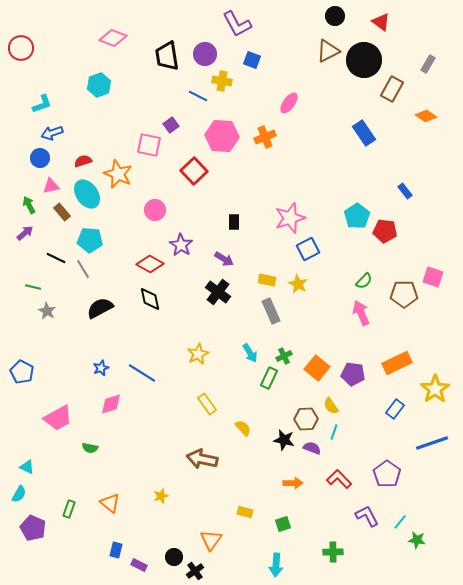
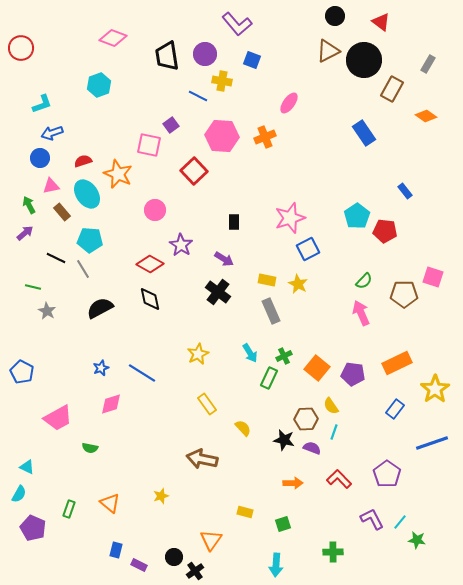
purple L-shape at (237, 24): rotated 12 degrees counterclockwise
purple L-shape at (367, 516): moved 5 px right, 3 px down
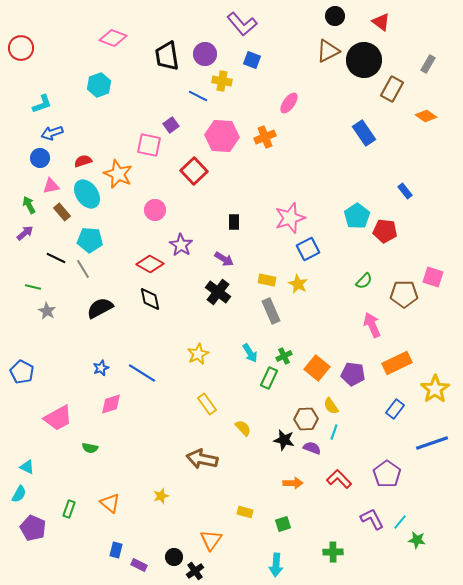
purple L-shape at (237, 24): moved 5 px right
pink arrow at (361, 313): moved 11 px right, 12 px down
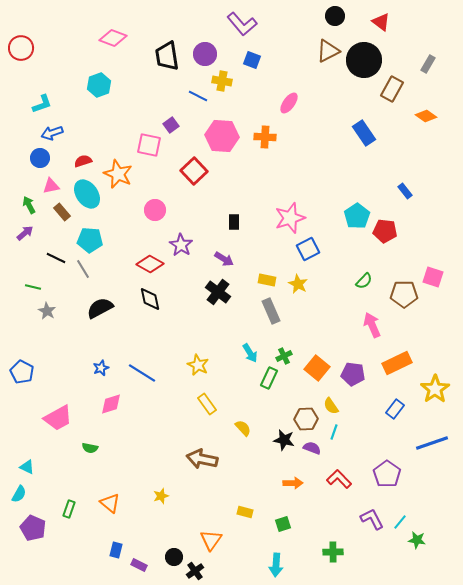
orange cross at (265, 137): rotated 25 degrees clockwise
yellow star at (198, 354): moved 11 px down; rotated 20 degrees counterclockwise
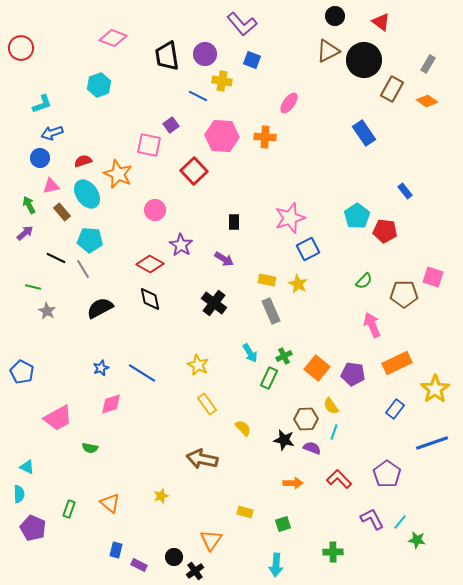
orange diamond at (426, 116): moved 1 px right, 15 px up
black cross at (218, 292): moved 4 px left, 11 px down
cyan semicircle at (19, 494): rotated 30 degrees counterclockwise
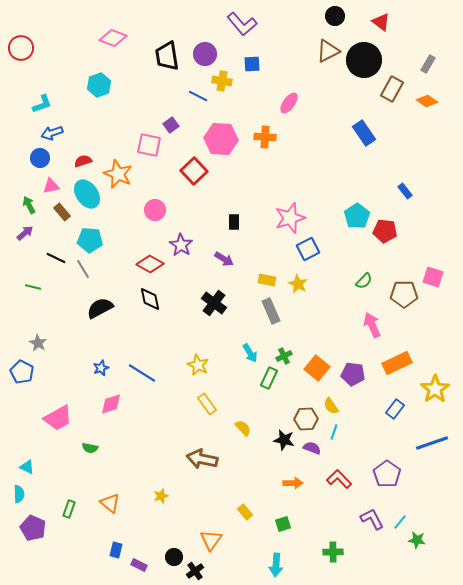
blue square at (252, 60): moved 4 px down; rotated 24 degrees counterclockwise
pink hexagon at (222, 136): moved 1 px left, 3 px down
gray star at (47, 311): moved 9 px left, 32 px down
yellow rectangle at (245, 512): rotated 35 degrees clockwise
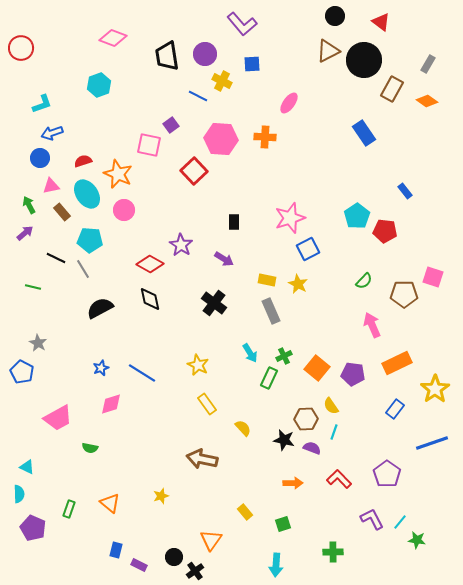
yellow cross at (222, 81): rotated 18 degrees clockwise
pink circle at (155, 210): moved 31 px left
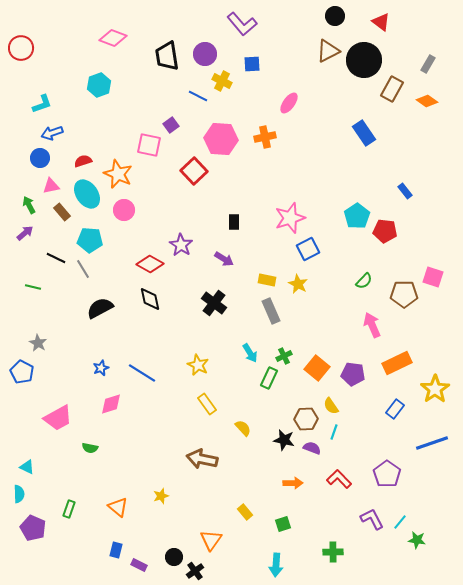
orange cross at (265, 137): rotated 15 degrees counterclockwise
orange triangle at (110, 503): moved 8 px right, 4 px down
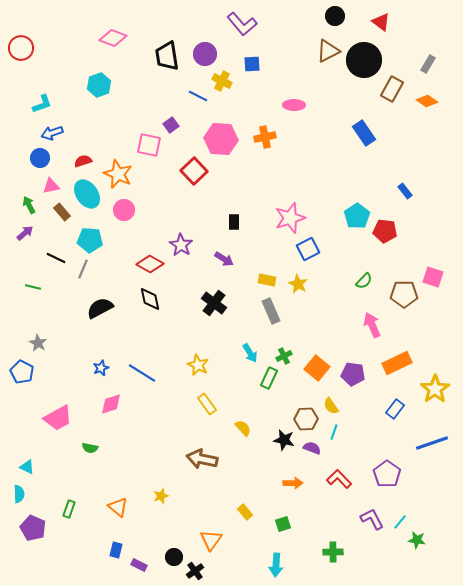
pink ellipse at (289, 103): moved 5 px right, 2 px down; rotated 55 degrees clockwise
gray line at (83, 269): rotated 54 degrees clockwise
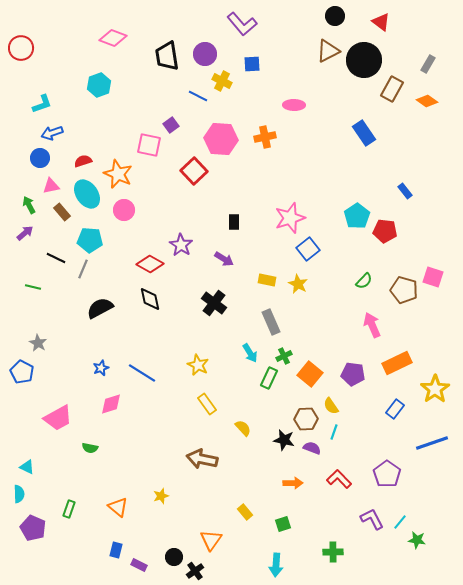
blue square at (308, 249): rotated 10 degrees counterclockwise
brown pentagon at (404, 294): moved 4 px up; rotated 16 degrees clockwise
gray rectangle at (271, 311): moved 11 px down
orange square at (317, 368): moved 7 px left, 6 px down
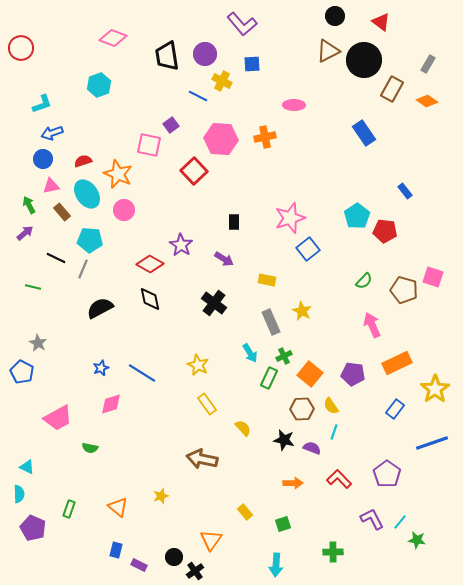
blue circle at (40, 158): moved 3 px right, 1 px down
yellow star at (298, 284): moved 4 px right, 27 px down
brown hexagon at (306, 419): moved 4 px left, 10 px up
